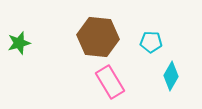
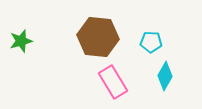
green star: moved 2 px right, 2 px up
cyan diamond: moved 6 px left
pink rectangle: moved 3 px right
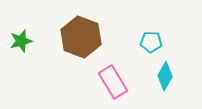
brown hexagon: moved 17 px left; rotated 15 degrees clockwise
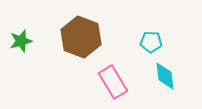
cyan diamond: rotated 36 degrees counterclockwise
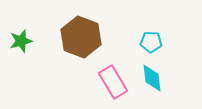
cyan diamond: moved 13 px left, 2 px down
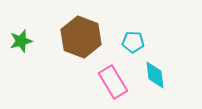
cyan pentagon: moved 18 px left
cyan diamond: moved 3 px right, 3 px up
